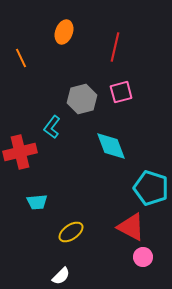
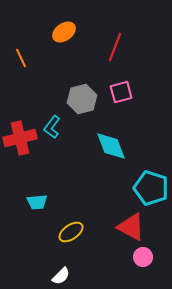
orange ellipse: rotated 35 degrees clockwise
red line: rotated 8 degrees clockwise
red cross: moved 14 px up
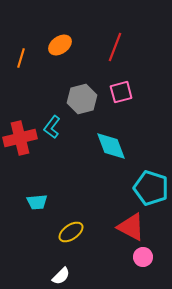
orange ellipse: moved 4 px left, 13 px down
orange line: rotated 42 degrees clockwise
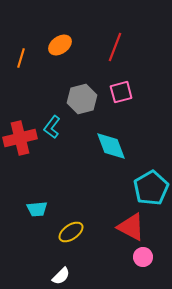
cyan pentagon: rotated 24 degrees clockwise
cyan trapezoid: moved 7 px down
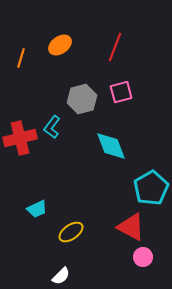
cyan trapezoid: rotated 20 degrees counterclockwise
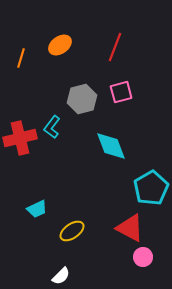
red triangle: moved 1 px left, 1 px down
yellow ellipse: moved 1 px right, 1 px up
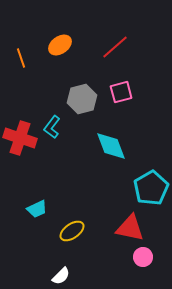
red line: rotated 28 degrees clockwise
orange line: rotated 36 degrees counterclockwise
red cross: rotated 32 degrees clockwise
red triangle: rotated 16 degrees counterclockwise
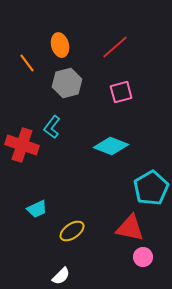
orange ellipse: rotated 70 degrees counterclockwise
orange line: moved 6 px right, 5 px down; rotated 18 degrees counterclockwise
gray hexagon: moved 15 px left, 16 px up
red cross: moved 2 px right, 7 px down
cyan diamond: rotated 48 degrees counterclockwise
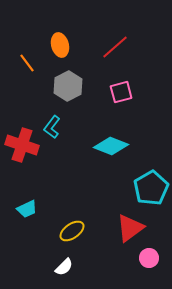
gray hexagon: moved 1 px right, 3 px down; rotated 12 degrees counterclockwise
cyan trapezoid: moved 10 px left
red triangle: rotated 48 degrees counterclockwise
pink circle: moved 6 px right, 1 px down
white semicircle: moved 3 px right, 9 px up
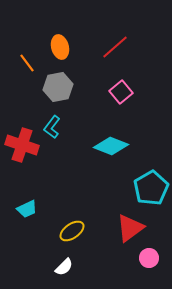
orange ellipse: moved 2 px down
gray hexagon: moved 10 px left, 1 px down; rotated 16 degrees clockwise
pink square: rotated 25 degrees counterclockwise
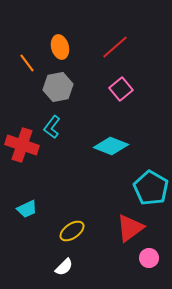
pink square: moved 3 px up
cyan pentagon: rotated 12 degrees counterclockwise
